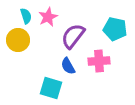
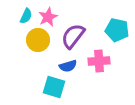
cyan semicircle: rotated 42 degrees clockwise
cyan pentagon: moved 2 px right, 1 px down
yellow circle: moved 20 px right
blue semicircle: rotated 78 degrees counterclockwise
cyan square: moved 3 px right, 1 px up
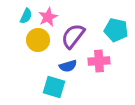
cyan pentagon: moved 1 px left
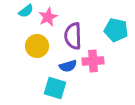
cyan semicircle: moved 5 px up; rotated 28 degrees clockwise
purple semicircle: rotated 40 degrees counterclockwise
yellow circle: moved 1 px left, 6 px down
pink cross: moved 6 px left
cyan square: moved 1 px right, 1 px down
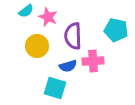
pink star: rotated 24 degrees counterclockwise
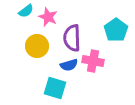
cyan pentagon: rotated 25 degrees clockwise
purple semicircle: moved 1 px left, 2 px down
pink cross: rotated 15 degrees clockwise
blue semicircle: moved 1 px right, 1 px up
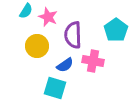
cyan semicircle: rotated 21 degrees counterclockwise
purple semicircle: moved 1 px right, 3 px up
blue semicircle: moved 4 px left; rotated 18 degrees counterclockwise
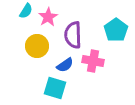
pink star: rotated 18 degrees clockwise
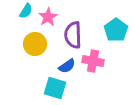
yellow circle: moved 2 px left, 2 px up
blue semicircle: moved 2 px right, 1 px down
